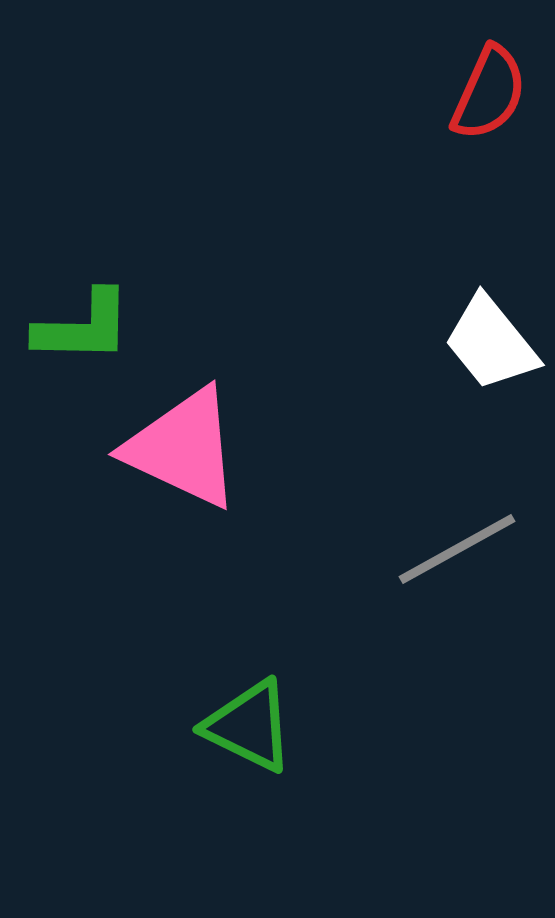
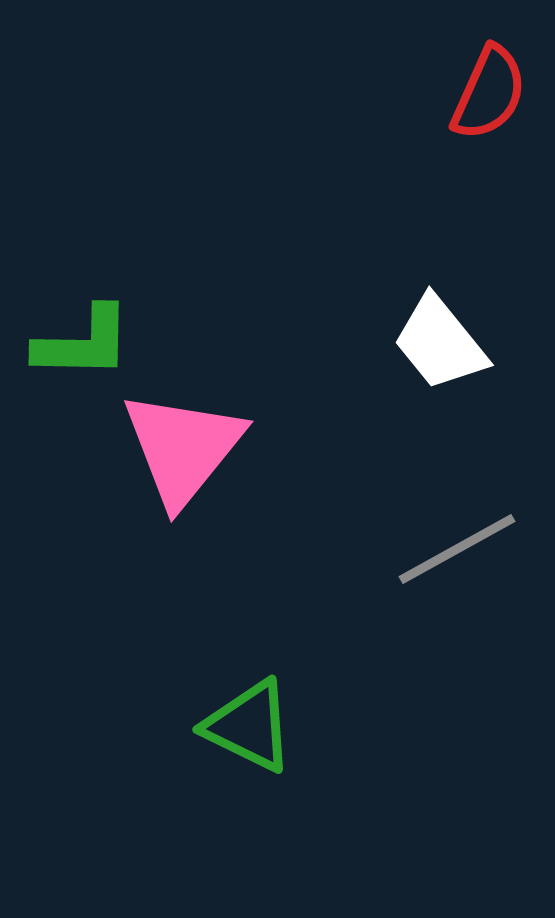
green L-shape: moved 16 px down
white trapezoid: moved 51 px left
pink triangle: rotated 44 degrees clockwise
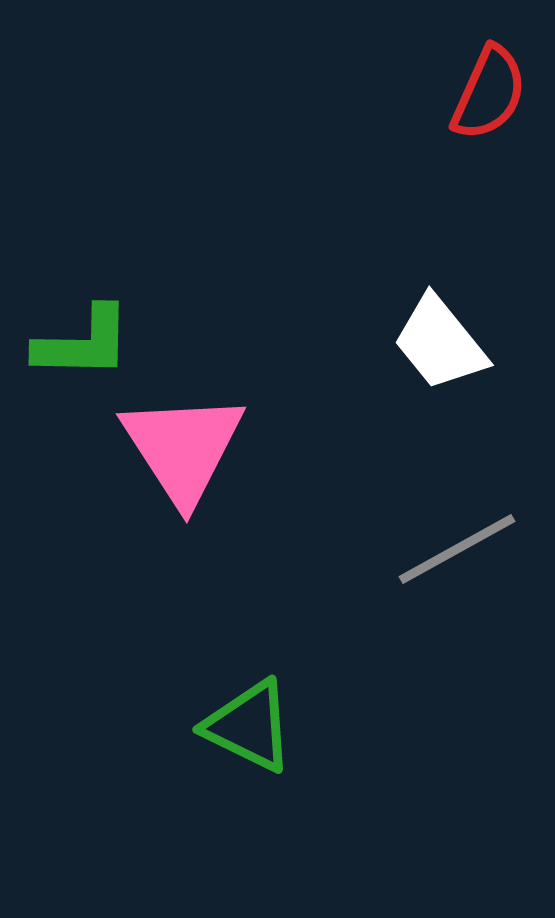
pink triangle: rotated 12 degrees counterclockwise
